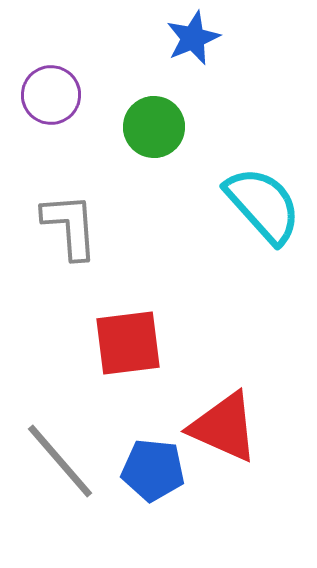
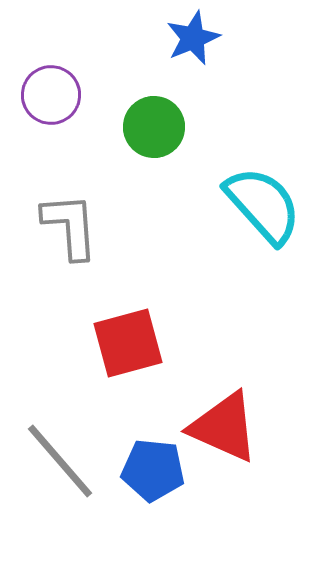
red square: rotated 8 degrees counterclockwise
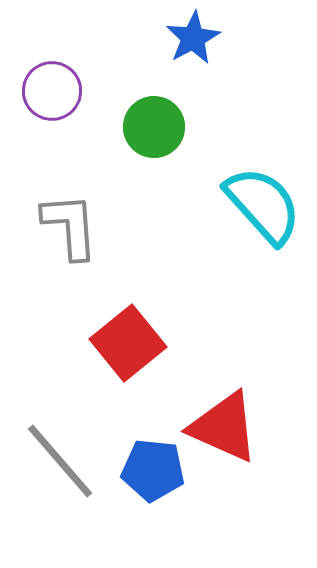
blue star: rotated 6 degrees counterclockwise
purple circle: moved 1 px right, 4 px up
red square: rotated 24 degrees counterclockwise
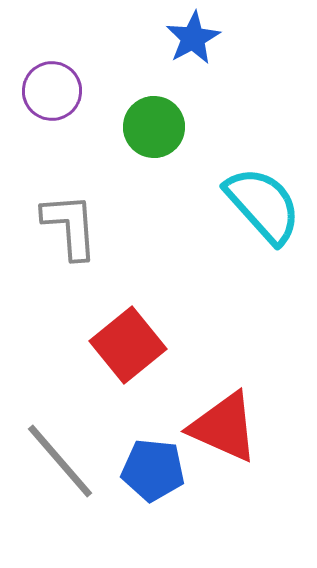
red square: moved 2 px down
